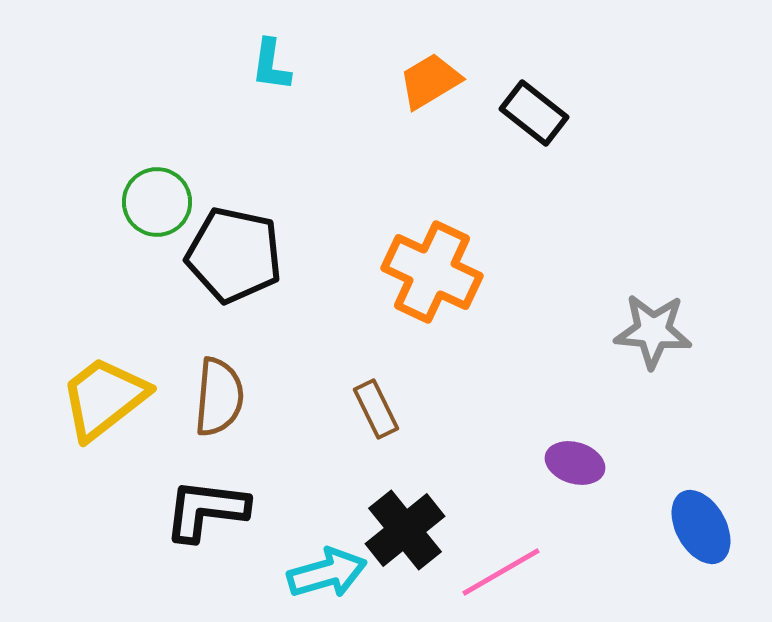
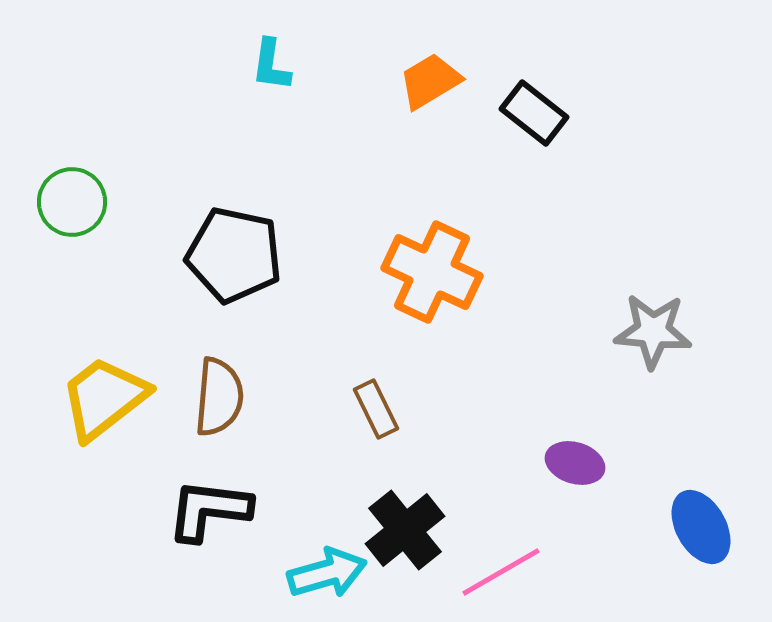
green circle: moved 85 px left
black L-shape: moved 3 px right
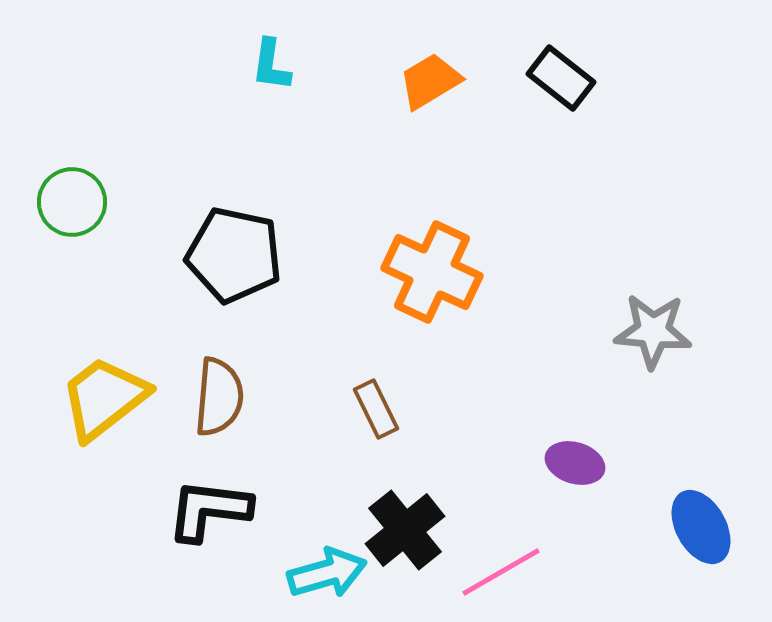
black rectangle: moved 27 px right, 35 px up
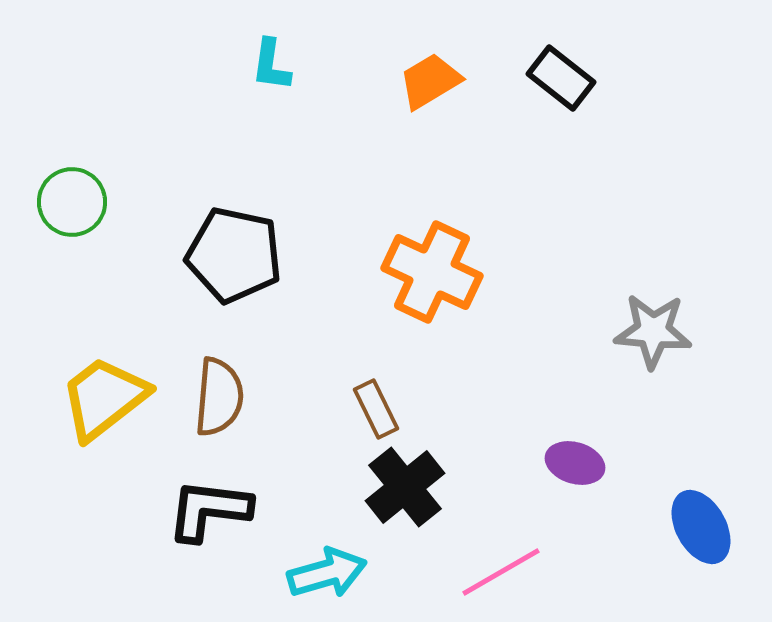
black cross: moved 43 px up
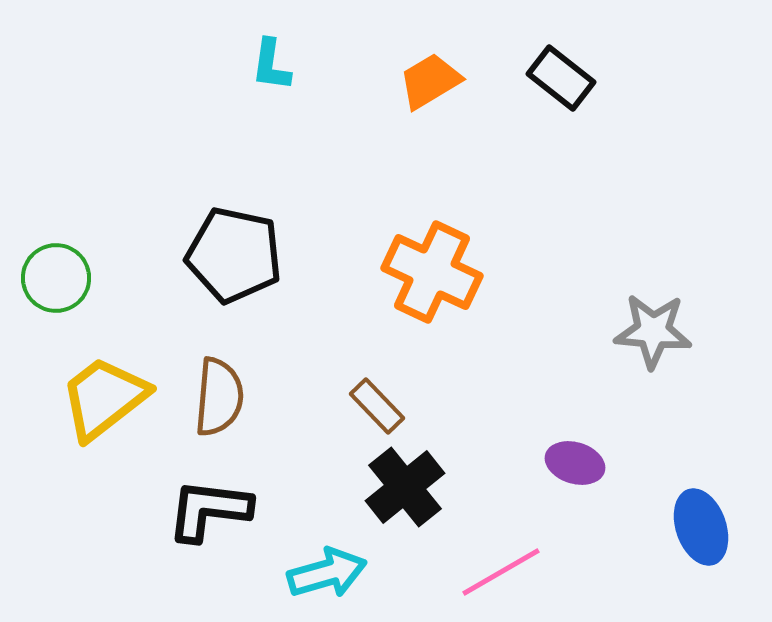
green circle: moved 16 px left, 76 px down
brown rectangle: moved 1 px right, 3 px up; rotated 18 degrees counterclockwise
blue ellipse: rotated 10 degrees clockwise
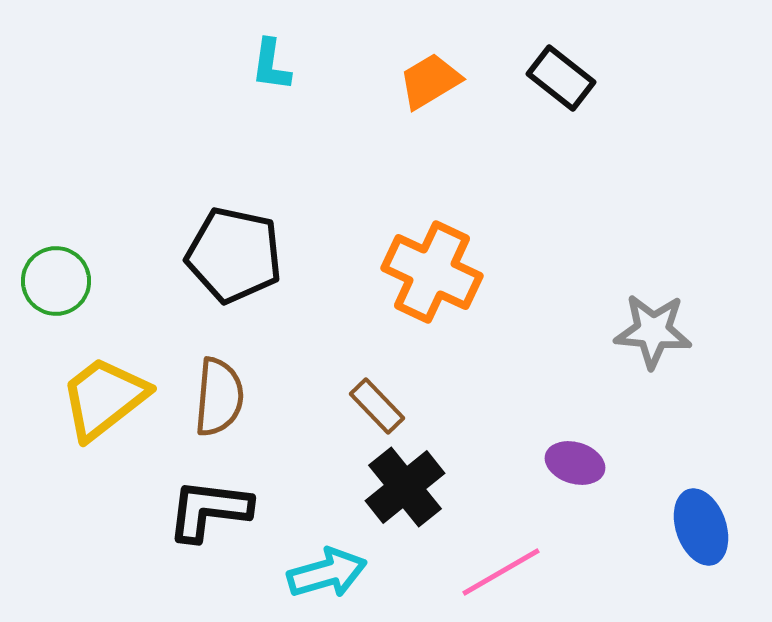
green circle: moved 3 px down
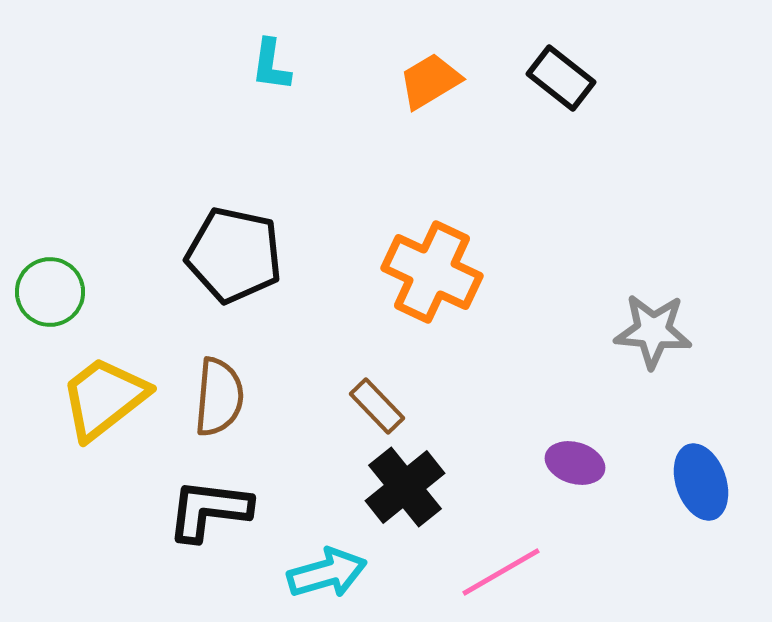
green circle: moved 6 px left, 11 px down
blue ellipse: moved 45 px up
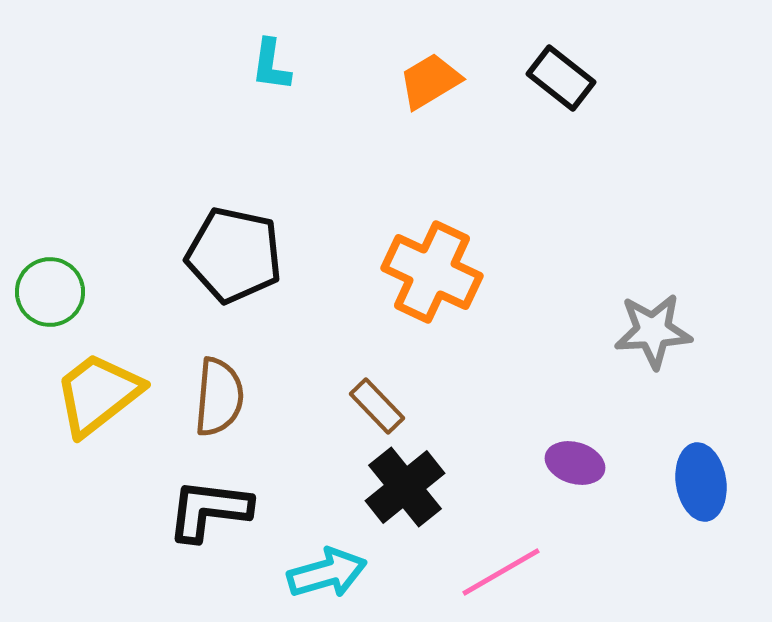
gray star: rotated 8 degrees counterclockwise
yellow trapezoid: moved 6 px left, 4 px up
blue ellipse: rotated 10 degrees clockwise
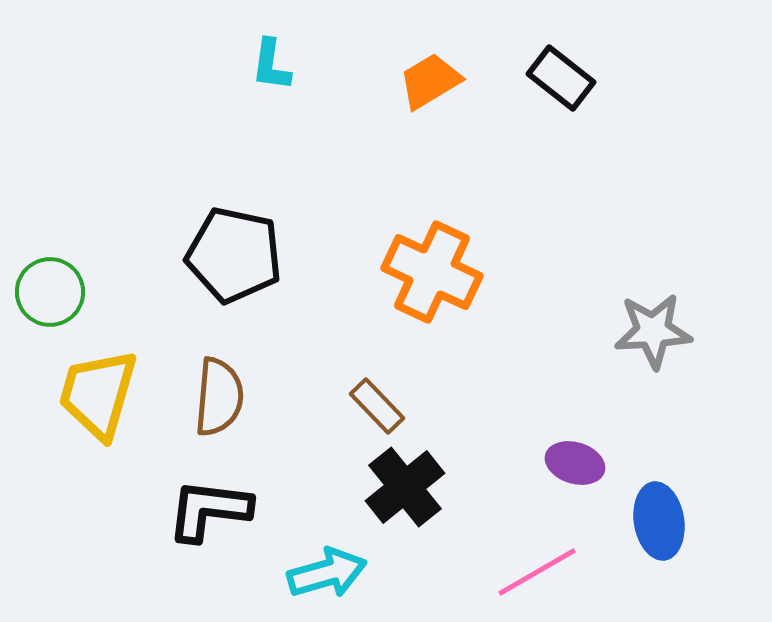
yellow trapezoid: rotated 36 degrees counterclockwise
blue ellipse: moved 42 px left, 39 px down
pink line: moved 36 px right
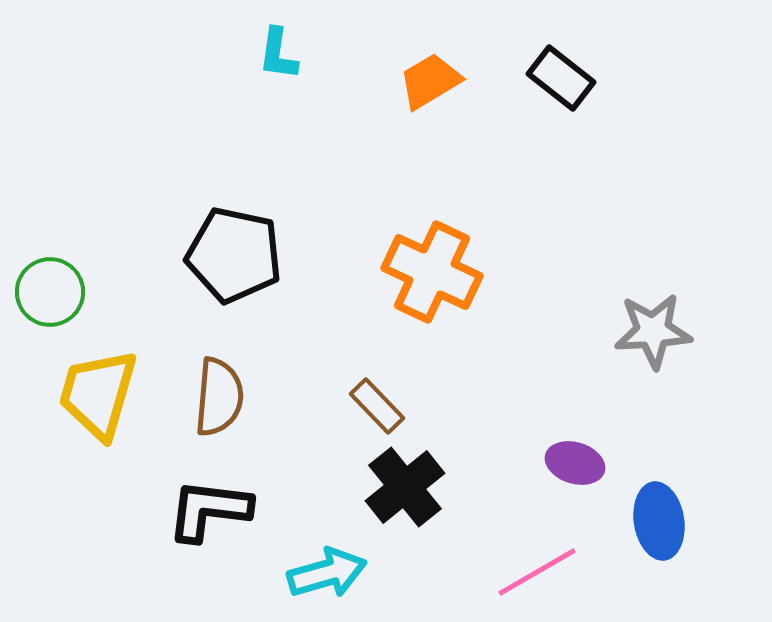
cyan L-shape: moved 7 px right, 11 px up
